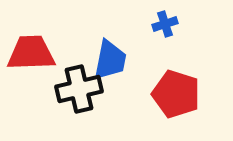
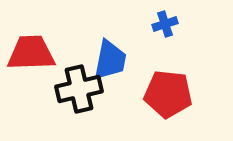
red pentagon: moved 8 px left; rotated 12 degrees counterclockwise
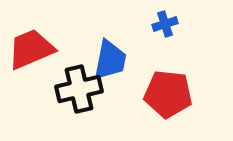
red trapezoid: moved 4 px up; rotated 21 degrees counterclockwise
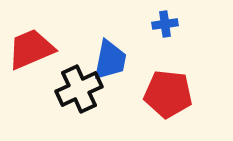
blue cross: rotated 10 degrees clockwise
black cross: rotated 12 degrees counterclockwise
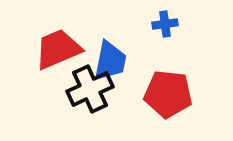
red trapezoid: moved 27 px right
blue trapezoid: moved 1 px down
black cross: moved 11 px right
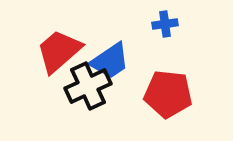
red trapezoid: moved 1 px right, 2 px down; rotated 18 degrees counterclockwise
blue trapezoid: rotated 45 degrees clockwise
black cross: moved 2 px left, 3 px up
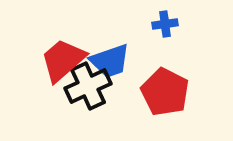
red trapezoid: moved 4 px right, 9 px down
blue trapezoid: rotated 15 degrees clockwise
red pentagon: moved 3 px left, 2 px up; rotated 21 degrees clockwise
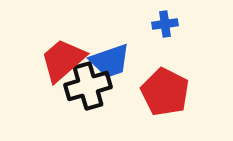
black cross: rotated 9 degrees clockwise
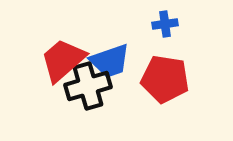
red pentagon: moved 13 px up; rotated 18 degrees counterclockwise
